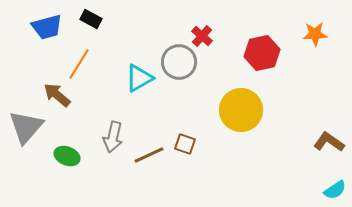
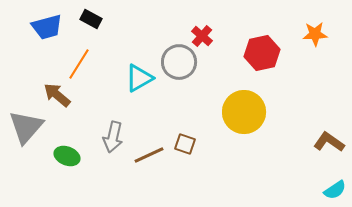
yellow circle: moved 3 px right, 2 px down
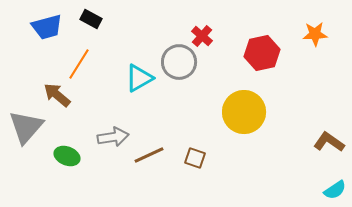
gray arrow: rotated 112 degrees counterclockwise
brown square: moved 10 px right, 14 px down
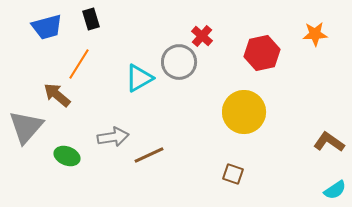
black rectangle: rotated 45 degrees clockwise
brown square: moved 38 px right, 16 px down
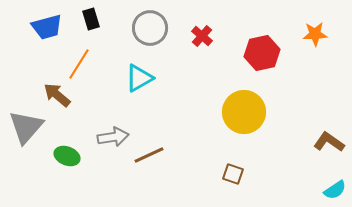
gray circle: moved 29 px left, 34 px up
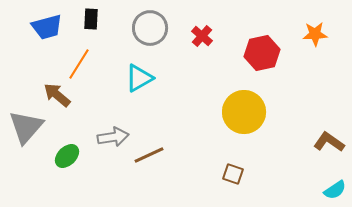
black rectangle: rotated 20 degrees clockwise
green ellipse: rotated 65 degrees counterclockwise
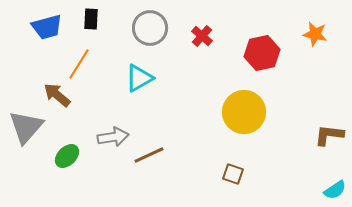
orange star: rotated 15 degrees clockwise
brown L-shape: moved 7 px up; rotated 28 degrees counterclockwise
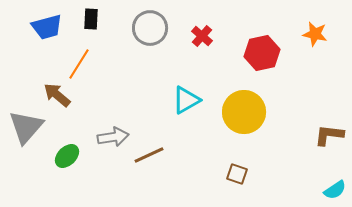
cyan triangle: moved 47 px right, 22 px down
brown square: moved 4 px right
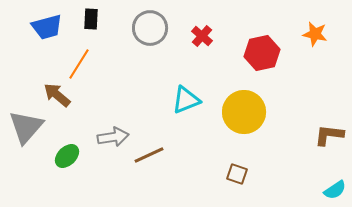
cyan triangle: rotated 8 degrees clockwise
